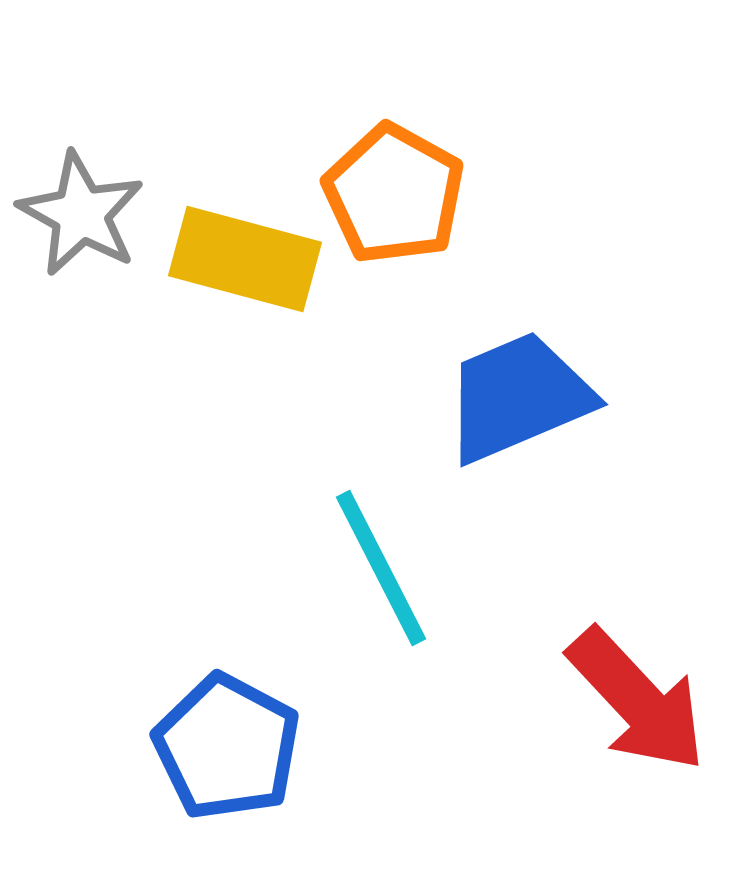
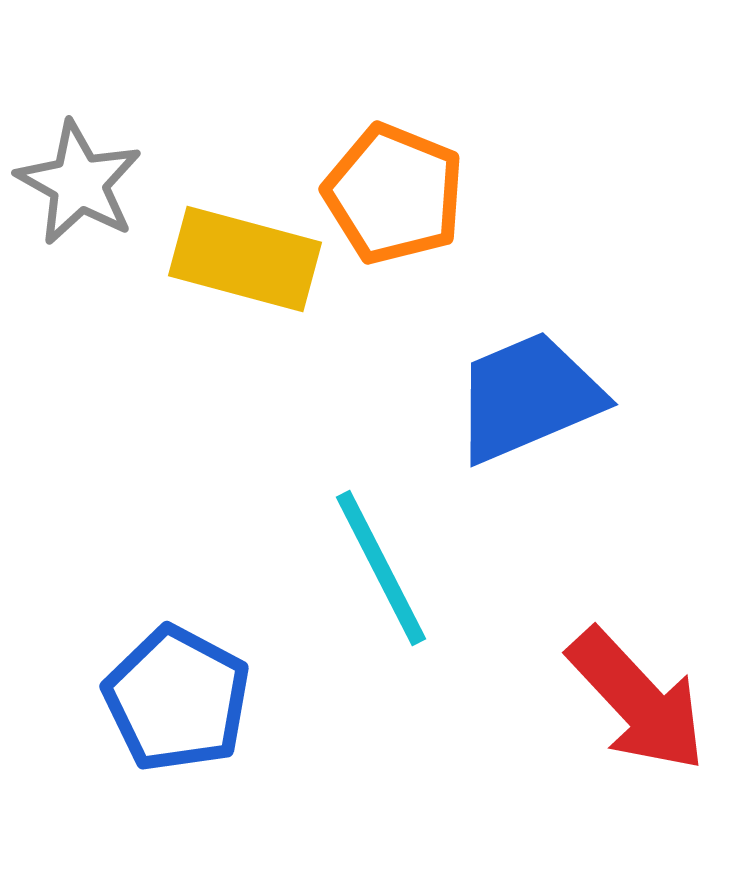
orange pentagon: rotated 7 degrees counterclockwise
gray star: moved 2 px left, 31 px up
blue trapezoid: moved 10 px right
blue pentagon: moved 50 px left, 48 px up
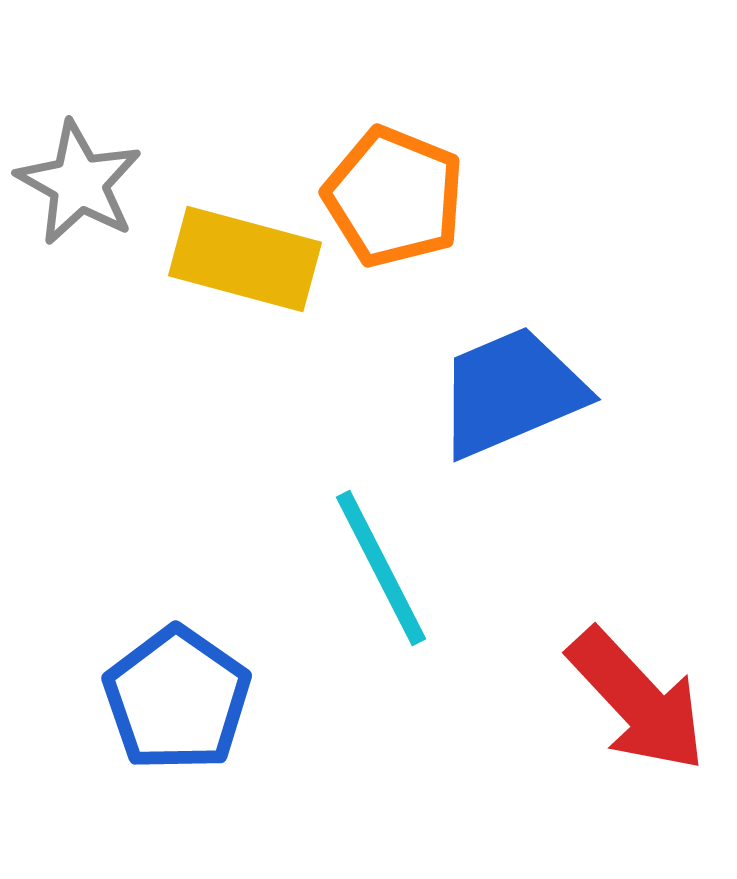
orange pentagon: moved 3 px down
blue trapezoid: moved 17 px left, 5 px up
blue pentagon: rotated 7 degrees clockwise
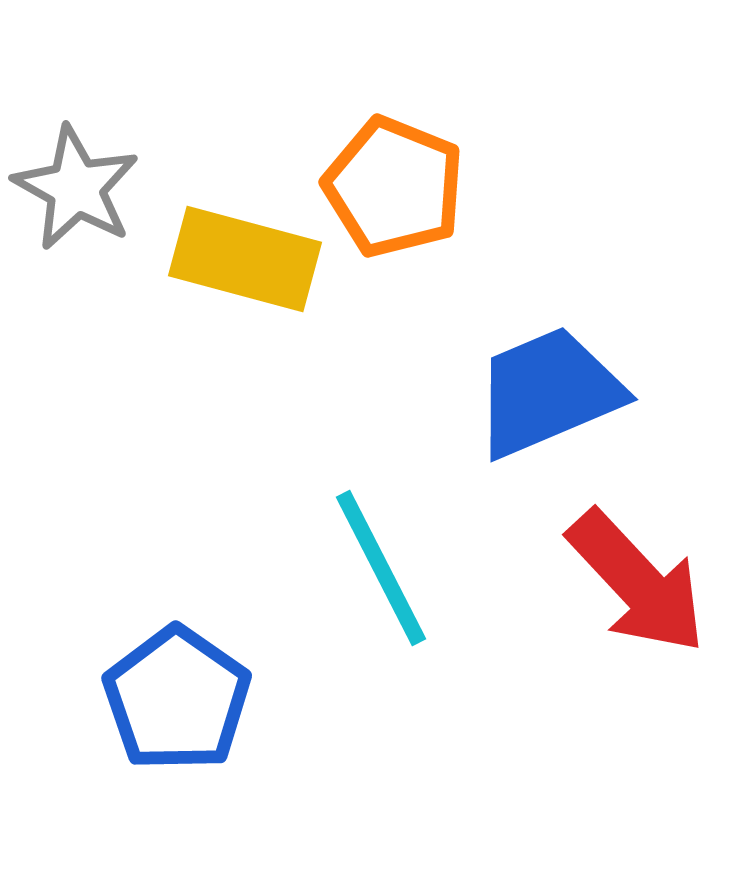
gray star: moved 3 px left, 5 px down
orange pentagon: moved 10 px up
blue trapezoid: moved 37 px right
red arrow: moved 118 px up
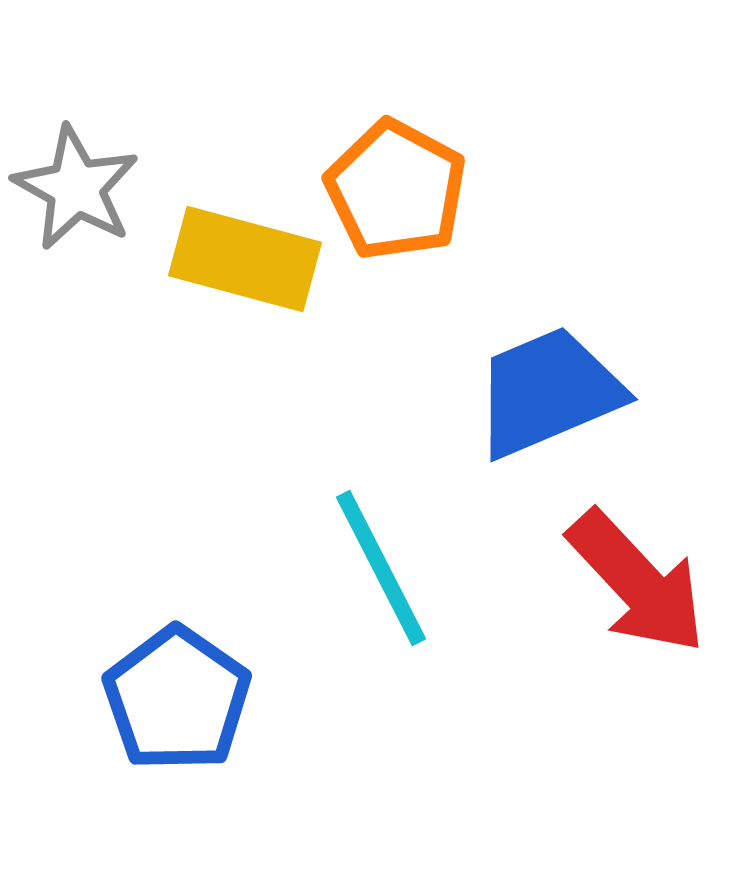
orange pentagon: moved 2 px right, 3 px down; rotated 6 degrees clockwise
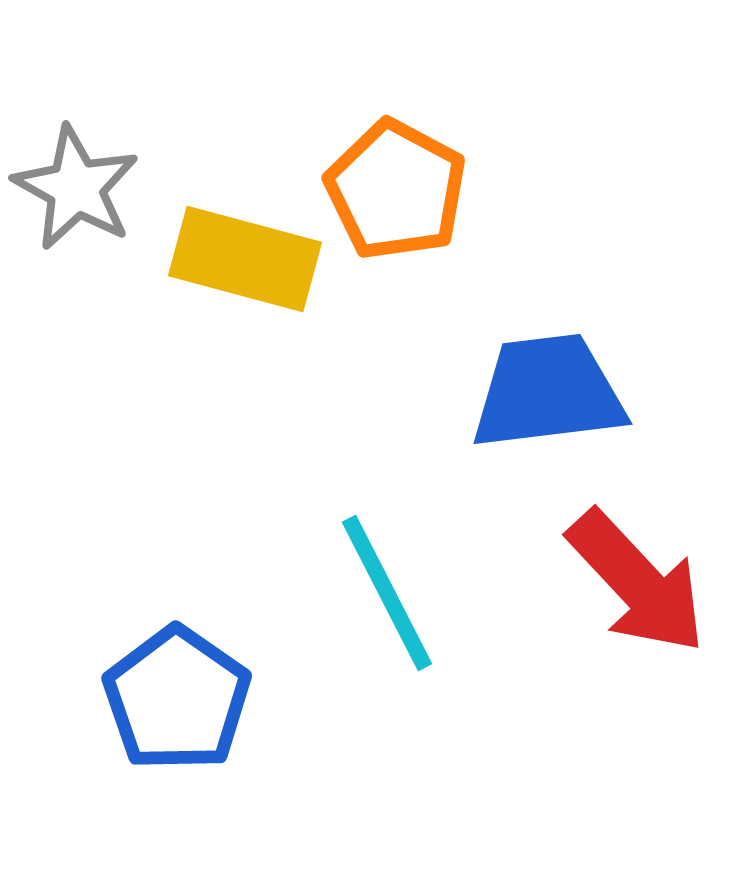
blue trapezoid: rotated 16 degrees clockwise
cyan line: moved 6 px right, 25 px down
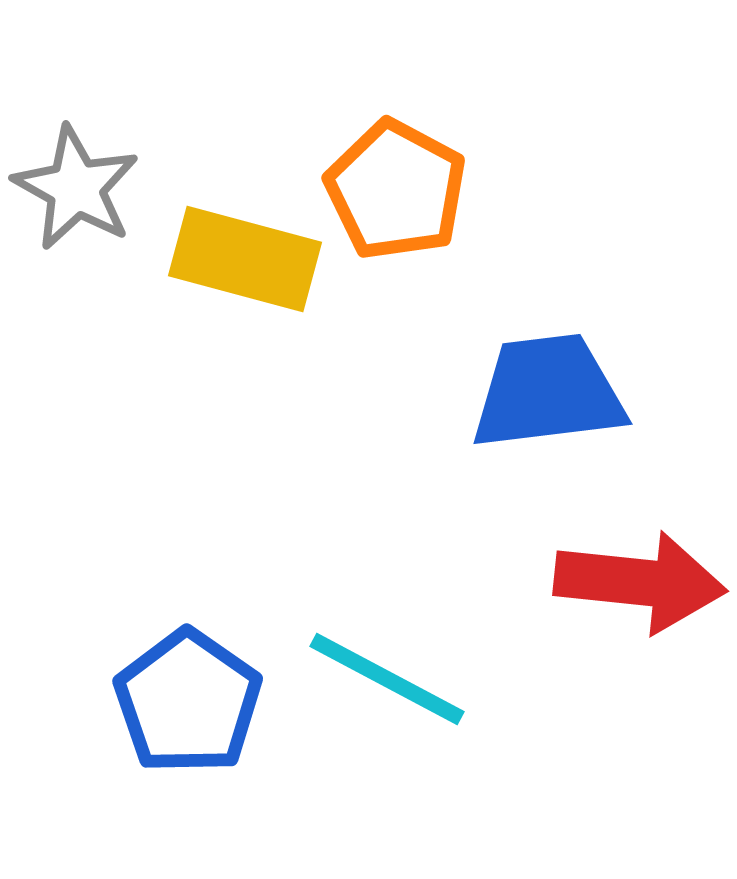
red arrow: moved 3 px right; rotated 41 degrees counterclockwise
cyan line: moved 86 px down; rotated 35 degrees counterclockwise
blue pentagon: moved 11 px right, 3 px down
